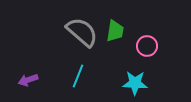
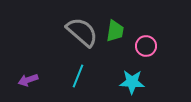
pink circle: moved 1 px left
cyan star: moved 3 px left, 1 px up
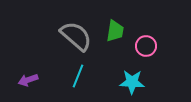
gray semicircle: moved 6 px left, 4 px down
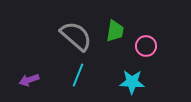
cyan line: moved 1 px up
purple arrow: moved 1 px right
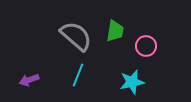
cyan star: rotated 15 degrees counterclockwise
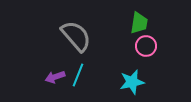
green trapezoid: moved 24 px right, 8 px up
gray semicircle: rotated 8 degrees clockwise
purple arrow: moved 26 px right, 3 px up
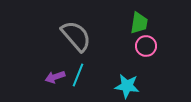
cyan star: moved 5 px left, 4 px down; rotated 20 degrees clockwise
